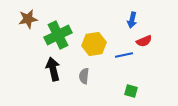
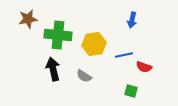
green cross: rotated 32 degrees clockwise
red semicircle: moved 26 px down; rotated 42 degrees clockwise
gray semicircle: rotated 63 degrees counterclockwise
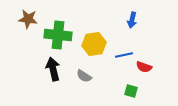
brown star: rotated 18 degrees clockwise
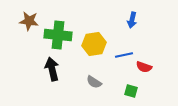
brown star: moved 1 px right, 2 px down
black arrow: moved 1 px left
gray semicircle: moved 10 px right, 6 px down
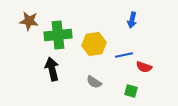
green cross: rotated 12 degrees counterclockwise
